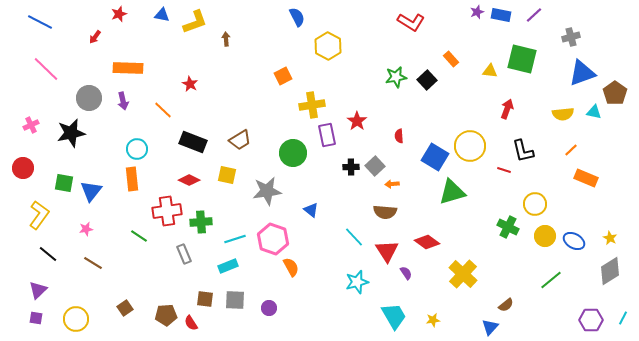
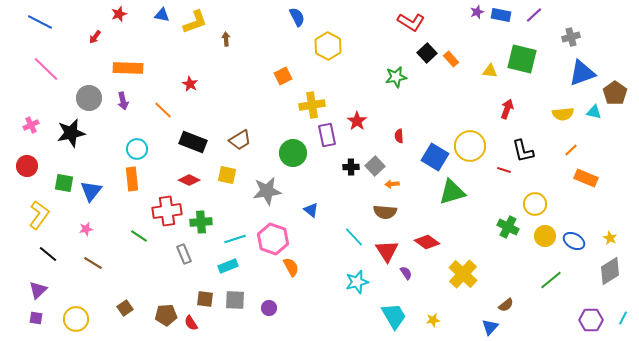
black square at (427, 80): moved 27 px up
red circle at (23, 168): moved 4 px right, 2 px up
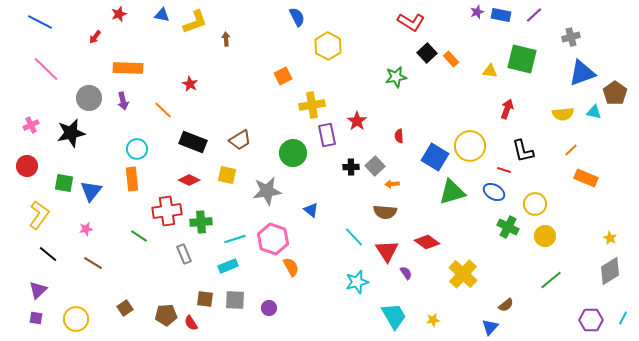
blue ellipse at (574, 241): moved 80 px left, 49 px up
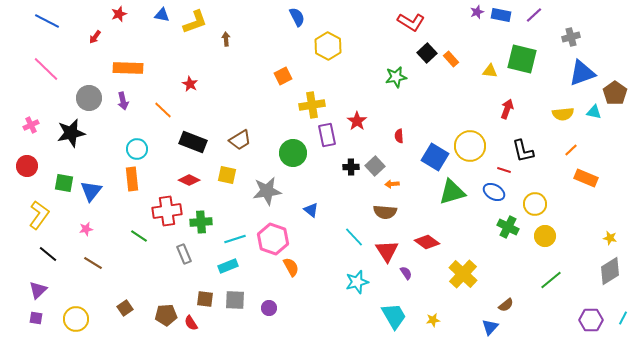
blue line at (40, 22): moved 7 px right, 1 px up
yellow star at (610, 238): rotated 16 degrees counterclockwise
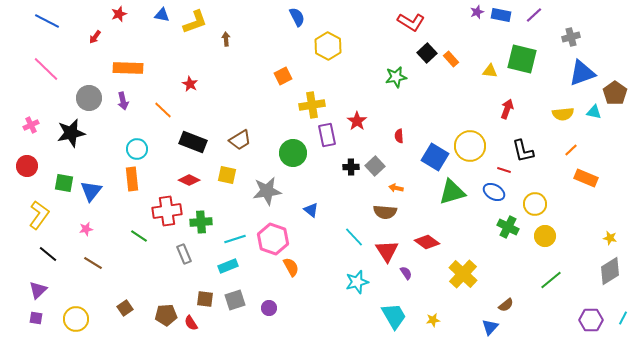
orange arrow at (392, 184): moved 4 px right, 4 px down; rotated 16 degrees clockwise
gray square at (235, 300): rotated 20 degrees counterclockwise
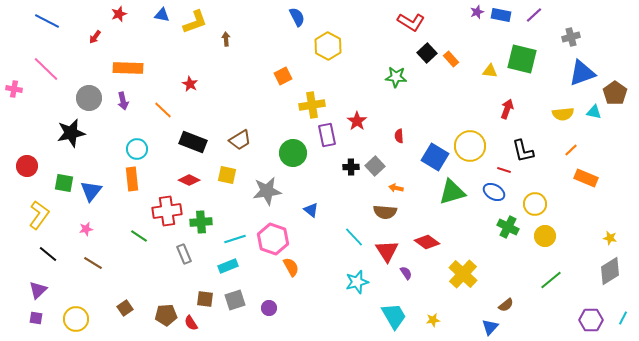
green star at (396, 77): rotated 15 degrees clockwise
pink cross at (31, 125): moved 17 px left, 36 px up; rotated 35 degrees clockwise
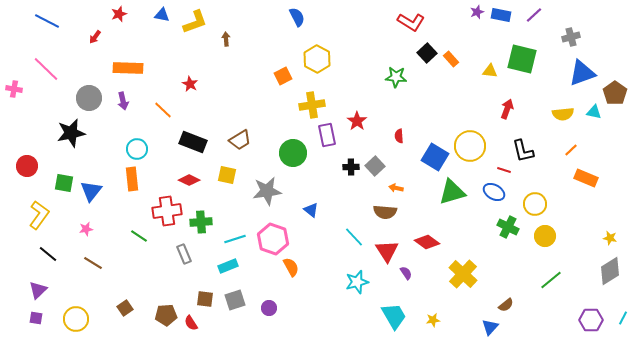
yellow hexagon at (328, 46): moved 11 px left, 13 px down
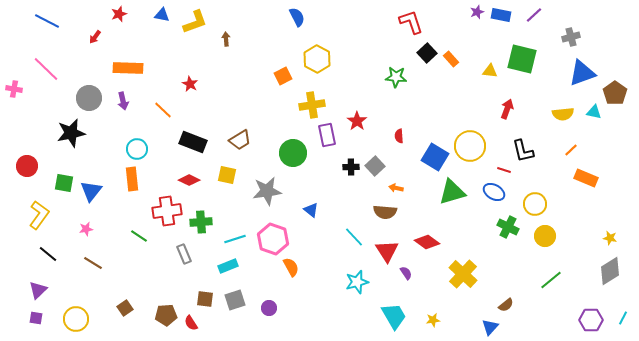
red L-shape at (411, 22): rotated 140 degrees counterclockwise
